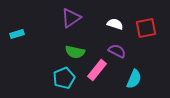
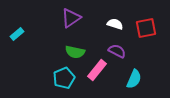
cyan rectangle: rotated 24 degrees counterclockwise
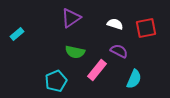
purple semicircle: moved 2 px right
cyan pentagon: moved 8 px left, 3 px down
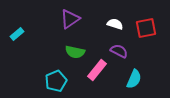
purple triangle: moved 1 px left, 1 px down
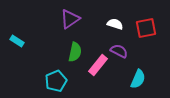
cyan rectangle: moved 7 px down; rotated 72 degrees clockwise
green semicircle: rotated 90 degrees counterclockwise
pink rectangle: moved 1 px right, 5 px up
cyan semicircle: moved 4 px right
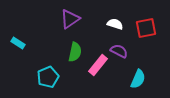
cyan rectangle: moved 1 px right, 2 px down
cyan pentagon: moved 8 px left, 4 px up
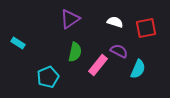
white semicircle: moved 2 px up
cyan semicircle: moved 10 px up
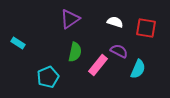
red square: rotated 20 degrees clockwise
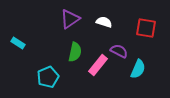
white semicircle: moved 11 px left
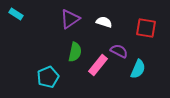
cyan rectangle: moved 2 px left, 29 px up
